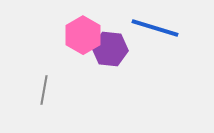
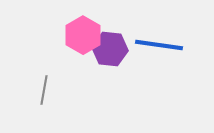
blue line: moved 4 px right, 17 px down; rotated 9 degrees counterclockwise
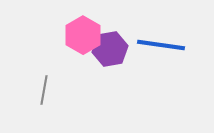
blue line: moved 2 px right
purple hexagon: rotated 16 degrees counterclockwise
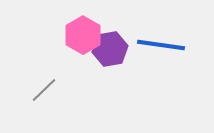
gray line: rotated 36 degrees clockwise
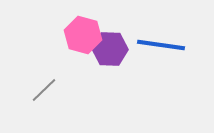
pink hexagon: rotated 15 degrees counterclockwise
purple hexagon: rotated 12 degrees clockwise
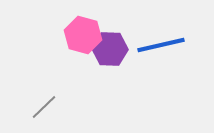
blue line: rotated 21 degrees counterclockwise
gray line: moved 17 px down
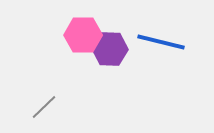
pink hexagon: rotated 15 degrees counterclockwise
blue line: moved 3 px up; rotated 27 degrees clockwise
